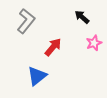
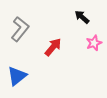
gray L-shape: moved 6 px left, 8 px down
blue triangle: moved 20 px left
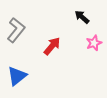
gray L-shape: moved 4 px left, 1 px down
red arrow: moved 1 px left, 1 px up
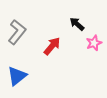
black arrow: moved 5 px left, 7 px down
gray L-shape: moved 1 px right, 2 px down
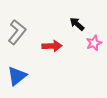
red arrow: rotated 48 degrees clockwise
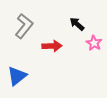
gray L-shape: moved 7 px right, 6 px up
pink star: rotated 21 degrees counterclockwise
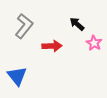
blue triangle: rotated 30 degrees counterclockwise
